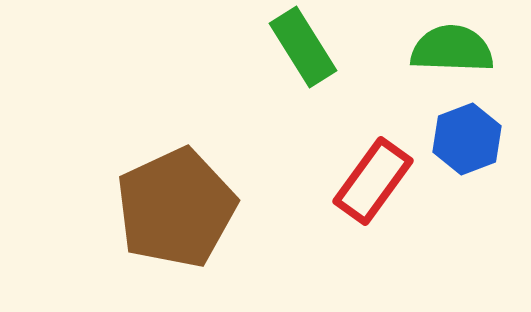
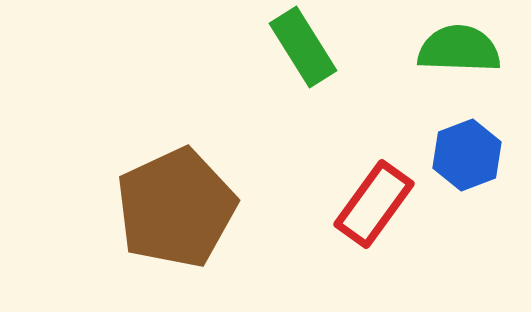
green semicircle: moved 7 px right
blue hexagon: moved 16 px down
red rectangle: moved 1 px right, 23 px down
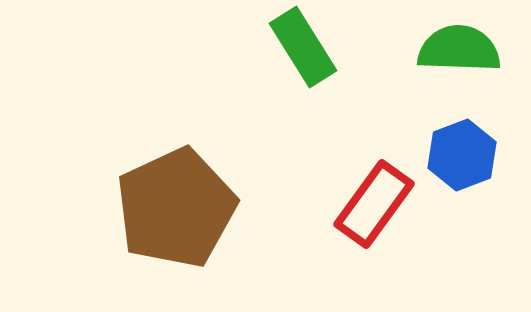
blue hexagon: moved 5 px left
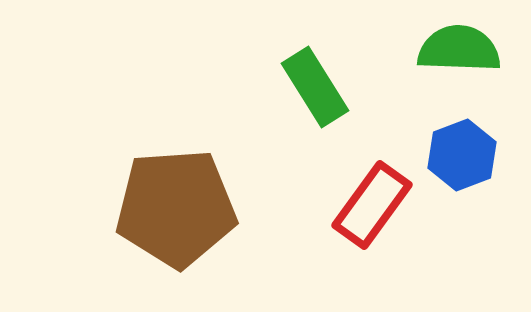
green rectangle: moved 12 px right, 40 px down
red rectangle: moved 2 px left, 1 px down
brown pentagon: rotated 21 degrees clockwise
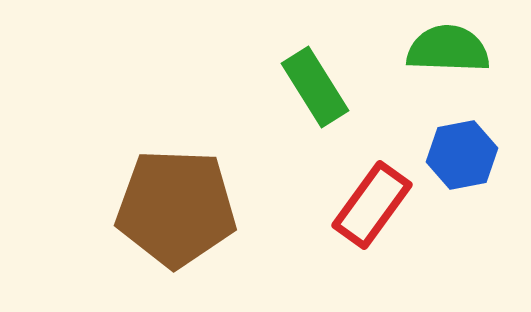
green semicircle: moved 11 px left
blue hexagon: rotated 10 degrees clockwise
brown pentagon: rotated 6 degrees clockwise
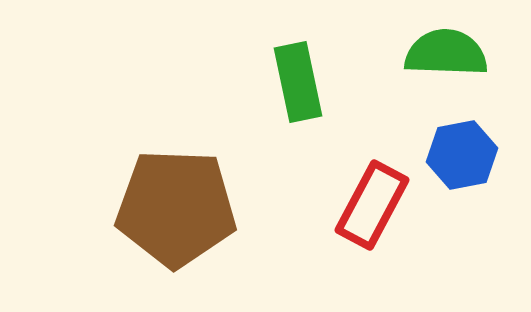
green semicircle: moved 2 px left, 4 px down
green rectangle: moved 17 px left, 5 px up; rotated 20 degrees clockwise
red rectangle: rotated 8 degrees counterclockwise
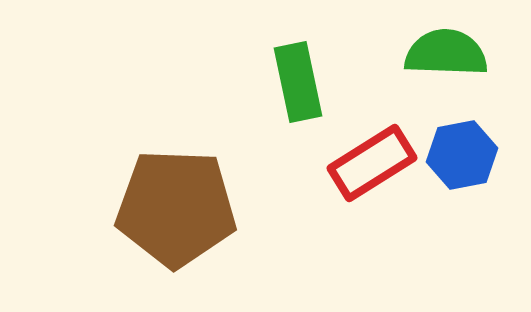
red rectangle: moved 42 px up; rotated 30 degrees clockwise
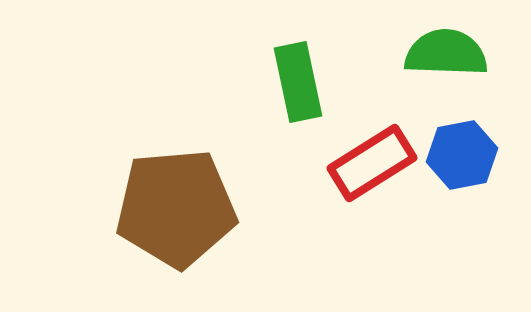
brown pentagon: rotated 7 degrees counterclockwise
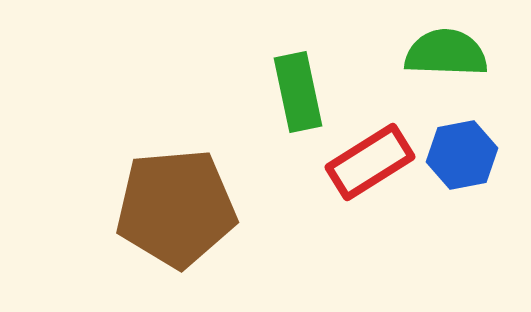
green rectangle: moved 10 px down
red rectangle: moved 2 px left, 1 px up
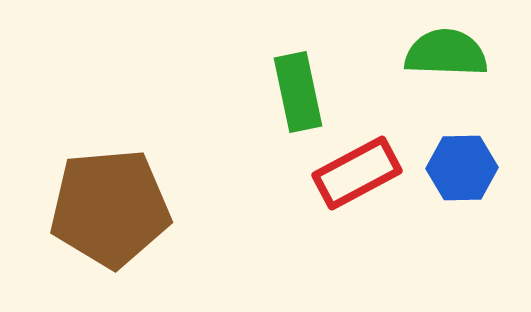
blue hexagon: moved 13 px down; rotated 10 degrees clockwise
red rectangle: moved 13 px left, 11 px down; rotated 4 degrees clockwise
brown pentagon: moved 66 px left
